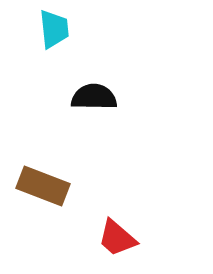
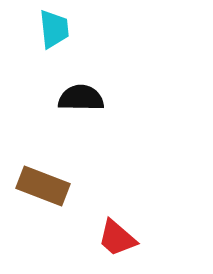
black semicircle: moved 13 px left, 1 px down
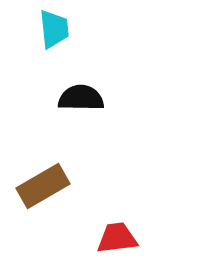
brown rectangle: rotated 51 degrees counterclockwise
red trapezoid: rotated 132 degrees clockwise
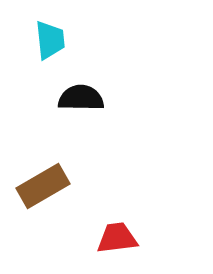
cyan trapezoid: moved 4 px left, 11 px down
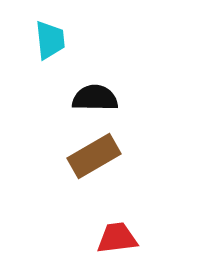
black semicircle: moved 14 px right
brown rectangle: moved 51 px right, 30 px up
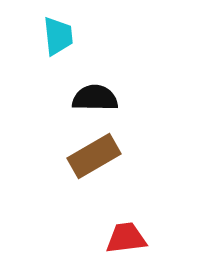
cyan trapezoid: moved 8 px right, 4 px up
red trapezoid: moved 9 px right
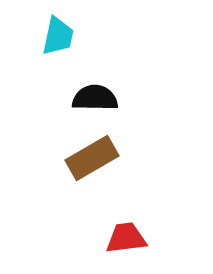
cyan trapezoid: rotated 18 degrees clockwise
brown rectangle: moved 2 px left, 2 px down
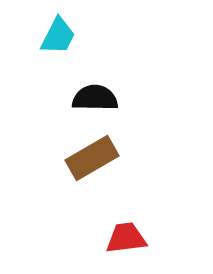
cyan trapezoid: rotated 15 degrees clockwise
